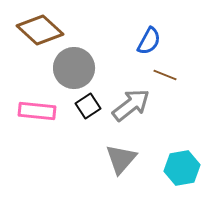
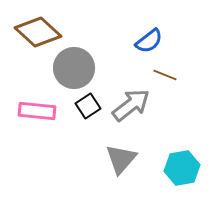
brown diamond: moved 2 px left, 2 px down
blue semicircle: rotated 24 degrees clockwise
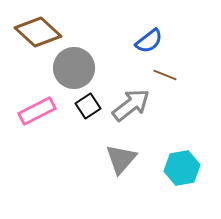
pink rectangle: rotated 33 degrees counterclockwise
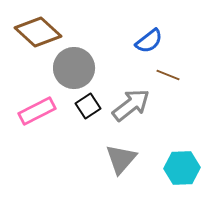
brown line: moved 3 px right
cyan hexagon: rotated 8 degrees clockwise
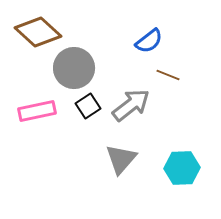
pink rectangle: rotated 15 degrees clockwise
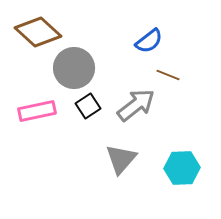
gray arrow: moved 5 px right
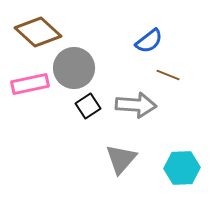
gray arrow: rotated 42 degrees clockwise
pink rectangle: moved 7 px left, 27 px up
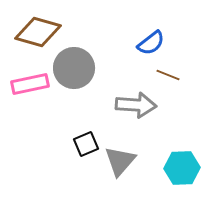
brown diamond: rotated 27 degrees counterclockwise
blue semicircle: moved 2 px right, 2 px down
black square: moved 2 px left, 38 px down; rotated 10 degrees clockwise
gray triangle: moved 1 px left, 2 px down
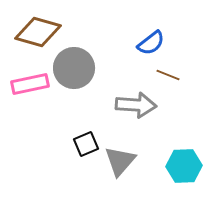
cyan hexagon: moved 2 px right, 2 px up
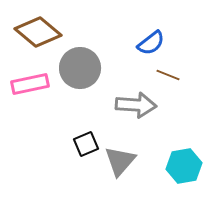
brown diamond: rotated 24 degrees clockwise
gray circle: moved 6 px right
cyan hexagon: rotated 8 degrees counterclockwise
